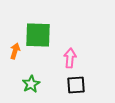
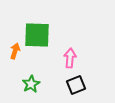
green square: moved 1 px left
black square: rotated 18 degrees counterclockwise
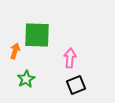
green star: moved 5 px left, 5 px up
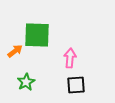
orange arrow: rotated 35 degrees clockwise
green star: moved 3 px down
black square: rotated 18 degrees clockwise
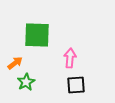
orange arrow: moved 12 px down
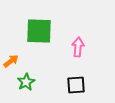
green square: moved 2 px right, 4 px up
pink arrow: moved 8 px right, 11 px up
orange arrow: moved 4 px left, 2 px up
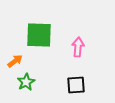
green square: moved 4 px down
orange arrow: moved 4 px right
